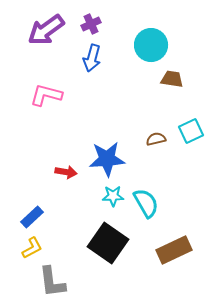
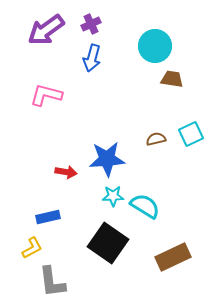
cyan circle: moved 4 px right, 1 px down
cyan square: moved 3 px down
cyan semicircle: moved 1 px left, 3 px down; rotated 28 degrees counterclockwise
blue rectangle: moved 16 px right; rotated 30 degrees clockwise
brown rectangle: moved 1 px left, 7 px down
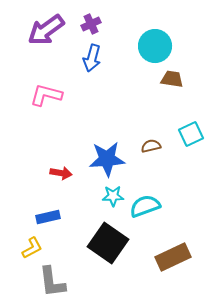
brown semicircle: moved 5 px left, 7 px down
red arrow: moved 5 px left, 1 px down
cyan semicircle: rotated 52 degrees counterclockwise
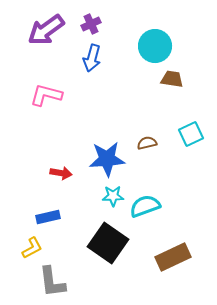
brown semicircle: moved 4 px left, 3 px up
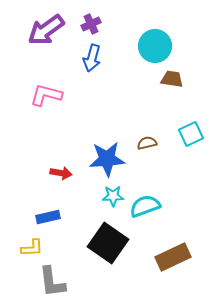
yellow L-shape: rotated 25 degrees clockwise
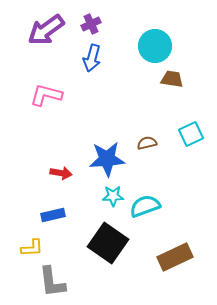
blue rectangle: moved 5 px right, 2 px up
brown rectangle: moved 2 px right
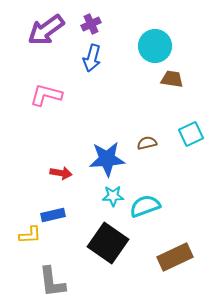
yellow L-shape: moved 2 px left, 13 px up
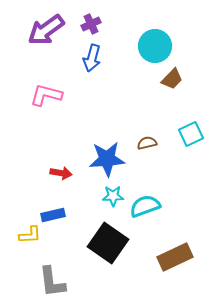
brown trapezoid: rotated 125 degrees clockwise
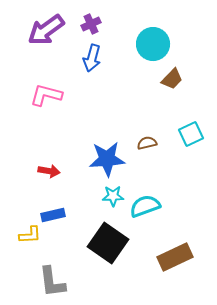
cyan circle: moved 2 px left, 2 px up
red arrow: moved 12 px left, 2 px up
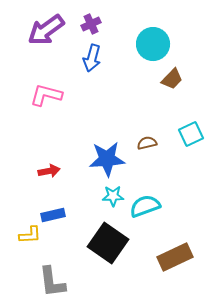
red arrow: rotated 20 degrees counterclockwise
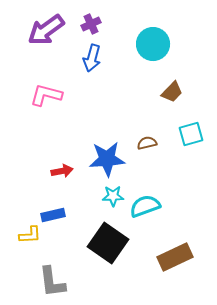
brown trapezoid: moved 13 px down
cyan square: rotated 10 degrees clockwise
red arrow: moved 13 px right
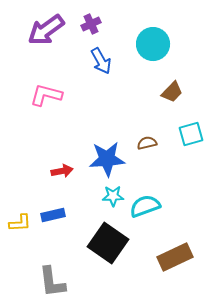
blue arrow: moved 9 px right, 3 px down; rotated 44 degrees counterclockwise
yellow L-shape: moved 10 px left, 12 px up
